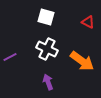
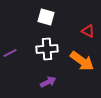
red triangle: moved 9 px down
white cross: rotated 30 degrees counterclockwise
purple line: moved 4 px up
purple arrow: rotated 84 degrees clockwise
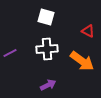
purple arrow: moved 3 px down
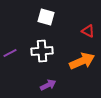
white cross: moved 5 px left, 2 px down
orange arrow: rotated 60 degrees counterclockwise
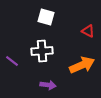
purple line: moved 2 px right, 8 px down; rotated 64 degrees clockwise
orange arrow: moved 4 px down
purple arrow: rotated 35 degrees clockwise
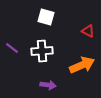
purple line: moved 13 px up
